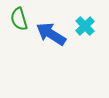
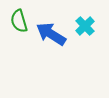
green semicircle: moved 2 px down
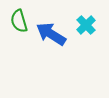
cyan cross: moved 1 px right, 1 px up
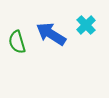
green semicircle: moved 2 px left, 21 px down
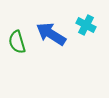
cyan cross: rotated 18 degrees counterclockwise
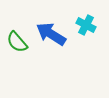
green semicircle: rotated 25 degrees counterclockwise
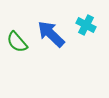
blue arrow: rotated 12 degrees clockwise
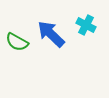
green semicircle: rotated 20 degrees counterclockwise
